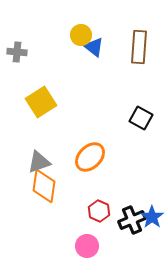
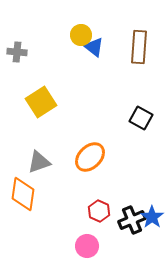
orange diamond: moved 21 px left, 8 px down
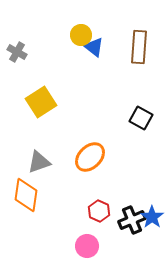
gray cross: rotated 24 degrees clockwise
orange diamond: moved 3 px right, 1 px down
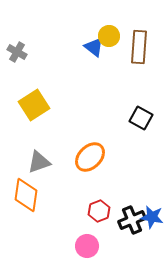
yellow circle: moved 28 px right, 1 px down
yellow square: moved 7 px left, 3 px down
red hexagon: rotated 15 degrees clockwise
blue star: rotated 25 degrees counterclockwise
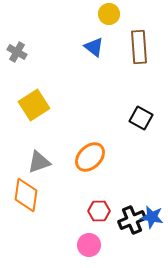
yellow circle: moved 22 px up
brown rectangle: rotated 8 degrees counterclockwise
red hexagon: rotated 20 degrees clockwise
pink circle: moved 2 px right, 1 px up
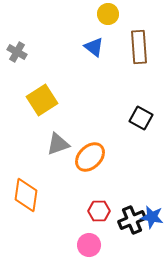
yellow circle: moved 1 px left
yellow square: moved 8 px right, 5 px up
gray triangle: moved 19 px right, 18 px up
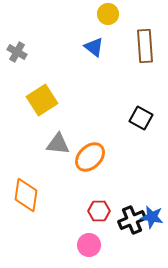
brown rectangle: moved 6 px right, 1 px up
gray triangle: rotated 25 degrees clockwise
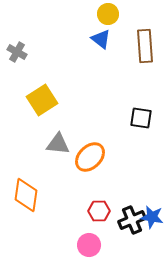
blue triangle: moved 7 px right, 8 px up
black square: rotated 20 degrees counterclockwise
